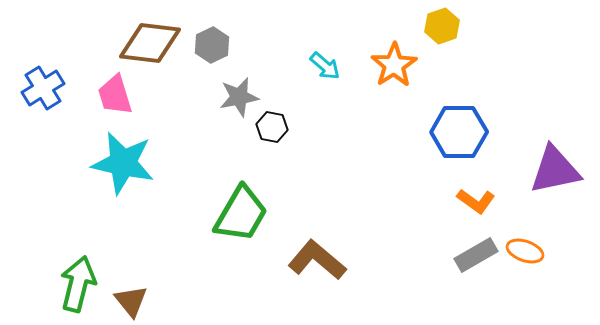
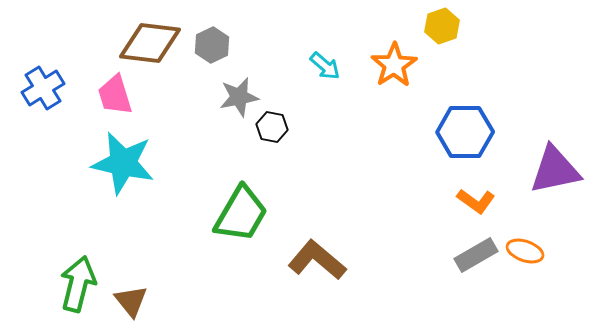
blue hexagon: moved 6 px right
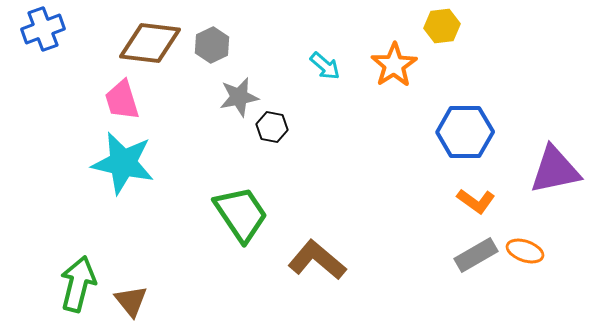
yellow hexagon: rotated 12 degrees clockwise
blue cross: moved 59 px up; rotated 12 degrees clockwise
pink trapezoid: moved 7 px right, 5 px down
green trapezoid: rotated 64 degrees counterclockwise
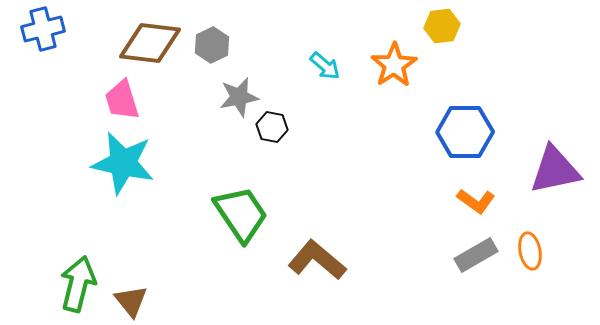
blue cross: rotated 6 degrees clockwise
orange ellipse: moved 5 px right; rotated 60 degrees clockwise
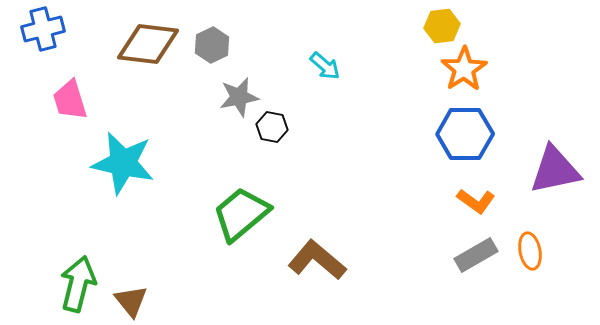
brown diamond: moved 2 px left, 1 px down
orange star: moved 70 px right, 4 px down
pink trapezoid: moved 52 px left
blue hexagon: moved 2 px down
green trapezoid: rotated 96 degrees counterclockwise
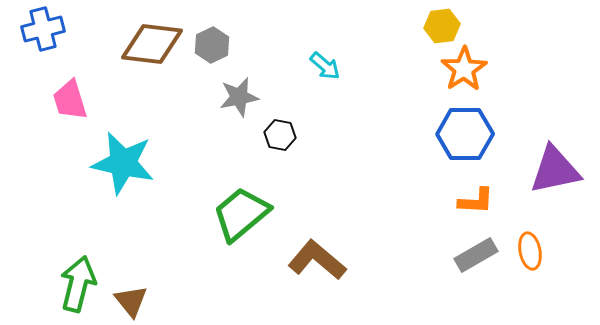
brown diamond: moved 4 px right
black hexagon: moved 8 px right, 8 px down
orange L-shape: rotated 33 degrees counterclockwise
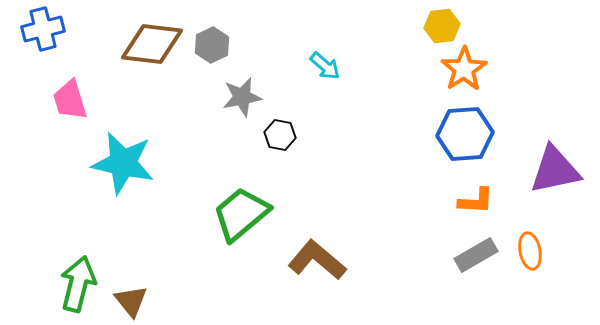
gray star: moved 3 px right
blue hexagon: rotated 4 degrees counterclockwise
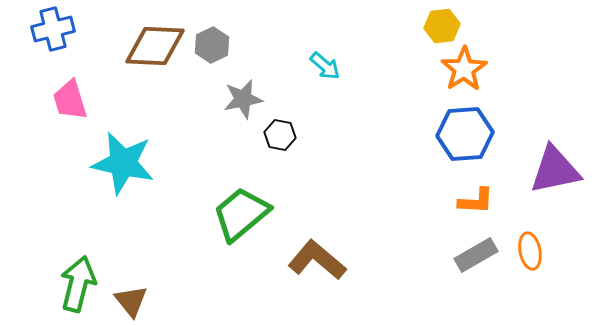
blue cross: moved 10 px right
brown diamond: moved 3 px right, 2 px down; rotated 4 degrees counterclockwise
gray star: moved 1 px right, 2 px down
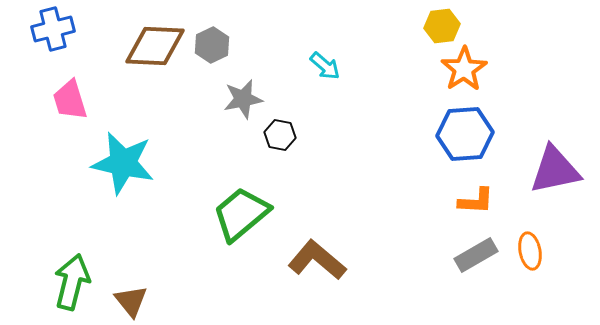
green arrow: moved 6 px left, 2 px up
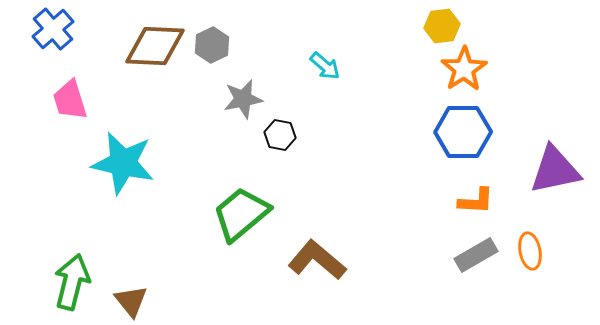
blue cross: rotated 27 degrees counterclockwise
blue hexagon: moved 2 px left, 2 px up; rotated 4 degrees clockwise
